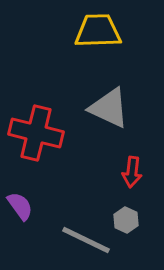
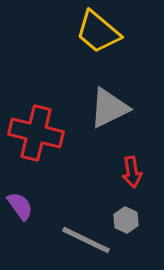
yellow trapezoid: moved 1 px down; rotated 138 degrees counterclockwise
gray triangle: rotated 51 degrees counterclockwise
red arrow: rotated 16 degrees counterclockwise
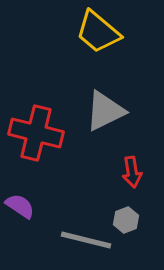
gray triangle: moved 4 px left, 3 px down
purple semicircle: rotated 20 degrees counterclockwise
gray hexagon: rotated 15 degrees clockwise
gray line: rotated 12 degrees counterclockwise
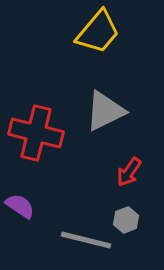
yellow trapezoid: rotated 90 degrees counterclockwise
red arrow: moved 3 px left; rotated 44 degrees clockwise
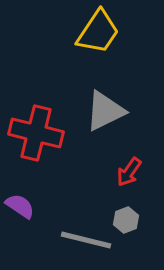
yellow trapezoid: rotated 6 degrees counterclockwise
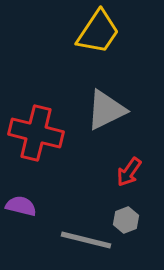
gray triangle: moved 1 px right, 1 px up
purple semicircle: moved 1 px right; rotated 20 degrees counterclockwise
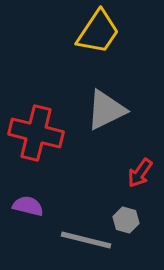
red arrow: moved 11 px right, 1 px down
purple semicircle: moved 7 px right
gray hexagon: rotated 25 degrees counterclockwise
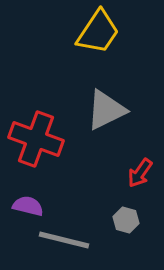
red cross: moved 6 px down; rotated 6 degrees clockwise
gray line: moved 22 px left
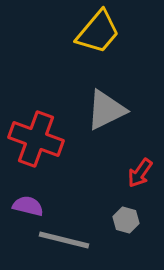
yellow trapezoid: rotated 6 degrees clockwise
